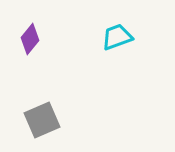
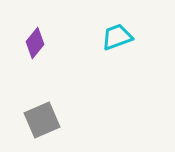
purple diamond: moved 5 px right, 4 px down
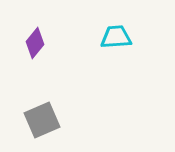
cyan trapezoid: moved 1 px left; rotated 16 degrees clockwise
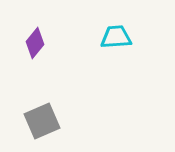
gray square: moved 1 px down
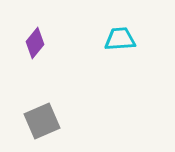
cyan trapezoid: moved 4 px right, 2 px down
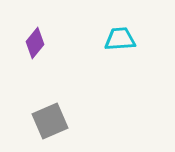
gray square: moved 8 px right
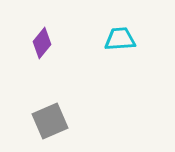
purple diamond: moved 7 px right
